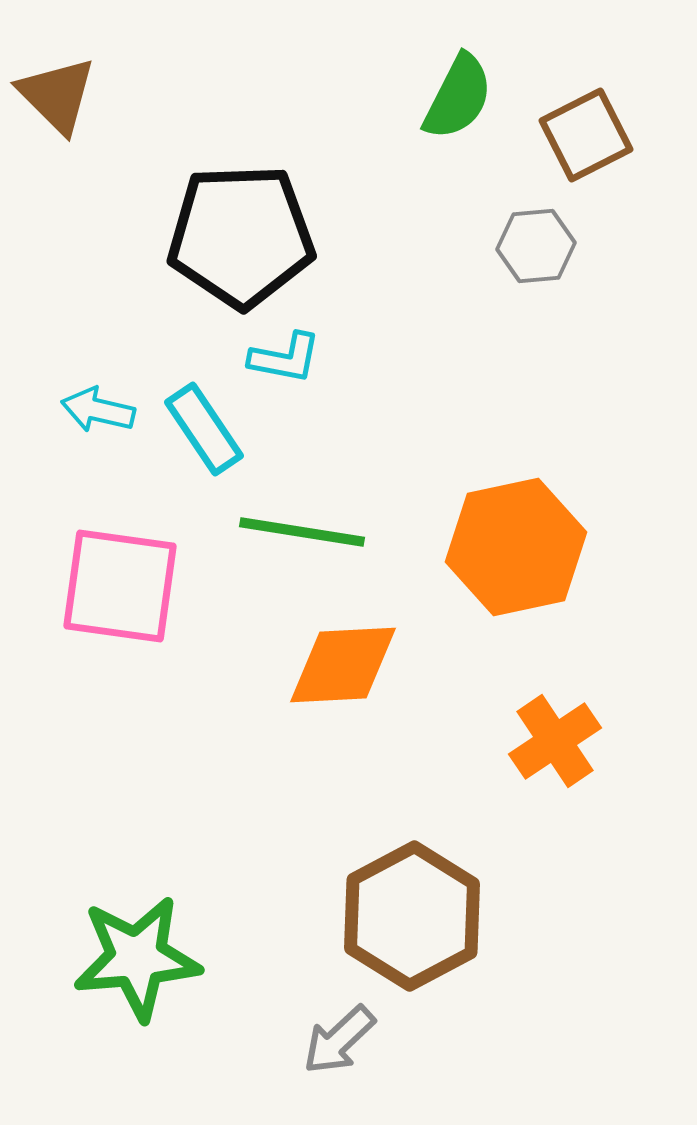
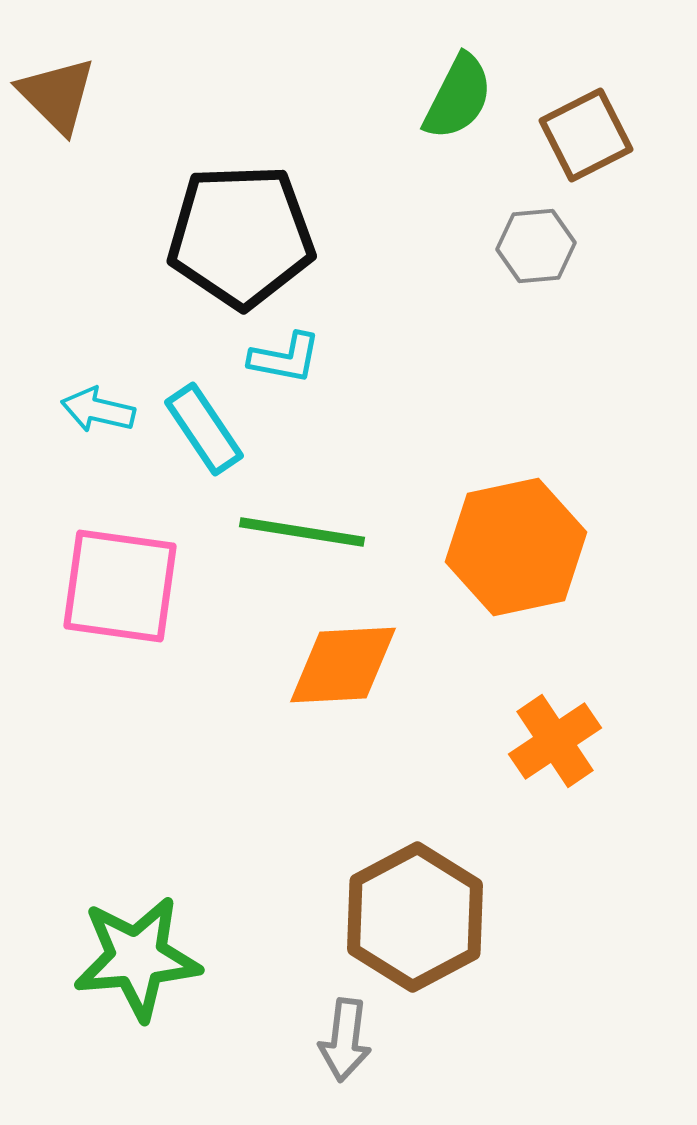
brown hexagon: moved 3 px right, 1 px down
gray arrow: moved 6 px right; rotated 40 degrees counterclockwise
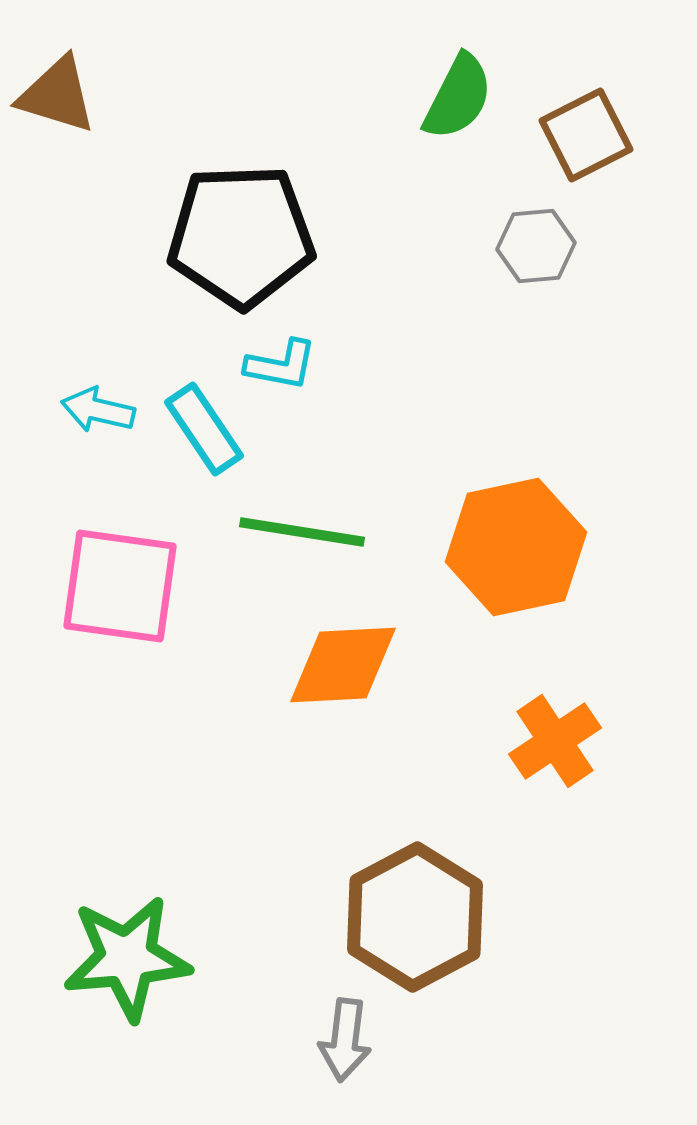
brown triangle: rotated 28 degrees counterclockwise
cyan L-shape: moved 4 px left, 7 px down
green star: moved 10 px left
